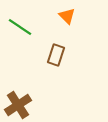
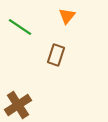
orange triangle: rotated 24 degrees clockwise
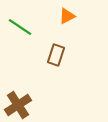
orange triangle: rotated 24 degrees clockwise
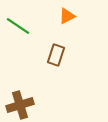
green line: moved 2 px left, 1 px up
brown cross: moved 2 px right; rotated 16 degrees clockwise
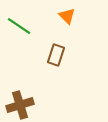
orange triangle: rotated 48 degrees counterclockwise
green line: moved 1 px right
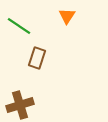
orange triangle: rotated 18 degrees clockwise
brown rectangle: moved 19 px left, 3 px down
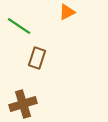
orange triangle: moved 4 px up; rotated 30 degrees clockwise
brown cross: moved 3 px right, 1 px up
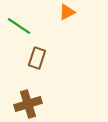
brown cross: moved 5 px right
